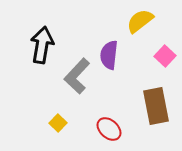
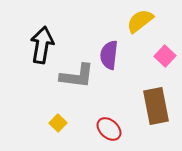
gray L-shape: rotated 126 degrees counterclockwise
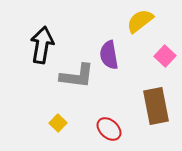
purple semicircle: rotated 16 degrees counterclockwise
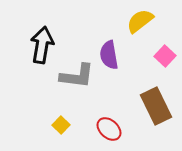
brown rectangle: rotated 15 degrees counterclockwise
yellow square: moved 3 px right, 2 px down
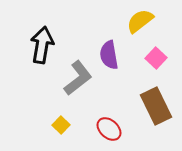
pink square: moved 9 px left, 2 px down
gray L-shape: moved 1 px right, 2 px down; rotated 45 degrees counterclockwise
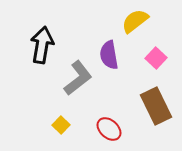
yellow semicircle: moved 5 px left
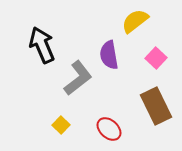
black arrow: rotated 33 degrees counterclockwise
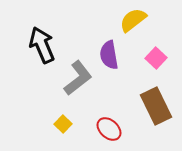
yellow semicircle: moved 2 px left, 1 px up
yellow square: moved 2 px right, 1 px up
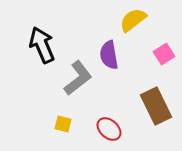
pink square: moved 8 px right, 4 px up; rotated 15 degrees clockwise
yellow square: rotated 30 degrees counterclockwise
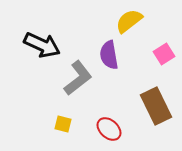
yellow semicircle: moved 4 px left, 1 px down
black arrow: rotated 138 degrees clockwise
